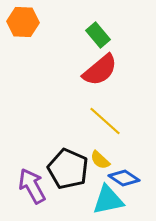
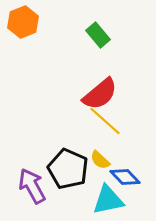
orange hexagon: rotated 24 degrees counterclockwise
red semicircle: moved 24 px down
blue diamond: moved 1 px right, 1 px up; rotated 12 degrees clockwise
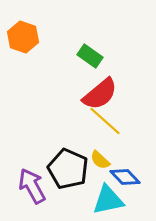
orange hexagon: moved 15 px down; rotated 20 degrees counterclockwise
green rectangle: moved 8 px left, 21 px down; rotated 15 degrees counterclockwise
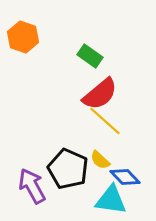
cyan triangle: moved 3 px right; rotated 20 degrees clockwise
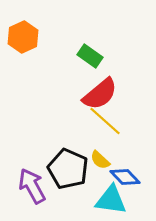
orange hexagon: rotated 16 degrees clockwise
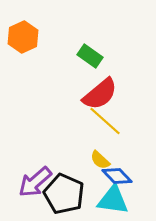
black pentagon: moved 4 px left, 25 px down
blue diamond: moved 8 px left, 1 px up
purple arrow: moved 3 px right, 4 px up; rotated 102 degrees counterclockwise
cyan triangle: moved 2 px right
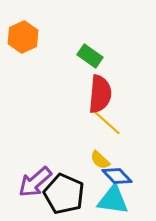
red semicircle: rotated 45 degrees counterclockwise
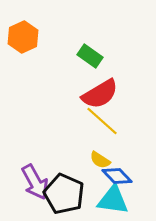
red semicircle: rotated 54 degrees clockwise
yellow line: moved 3 px left
yellow semicircle: rotated 10 degrees counterclockwise
purple arrow: rotated 78 degrees counterclockwise
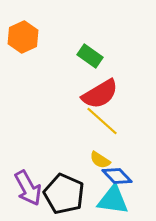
purple arrow: moved 7 px left, 6 px down
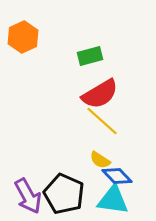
green rectangle: rotated 50 degrees counterclockwise
purple arrow: moved 8 px down
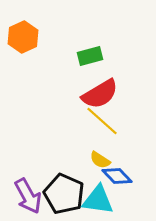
cyan triangle: moved 15 px left
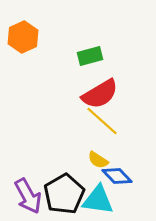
yellow semicircle: moved 2 px left
black pentagon: rotated 18 degrees clockwise
